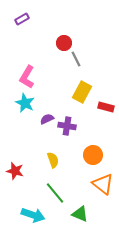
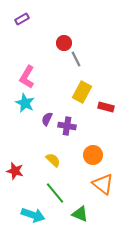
purple semicircle: rotated 40 degrees counterclockwise
yellow semicircle: rotated 28 degrees counterclockwise
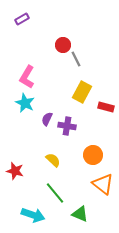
red circle: moved 1 px left, 2 px down
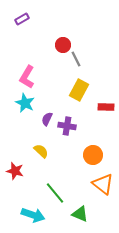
yellow rectangle: moved 3 px left, 2 px up
red rectangle: rotated 14 degrees counterclockwise
yellow semicircle: moved 12 px left, 9 px up
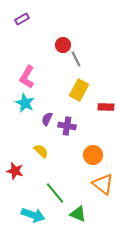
green triangle: moved 2 px left
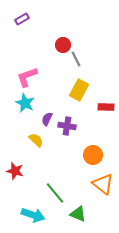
pink L-shape: rotated 40 degrees clockwise
yellow semicircle: moved 5 px left, 11 px up
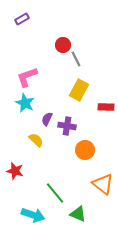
orange circle: moved 8 px left, 5 px up
